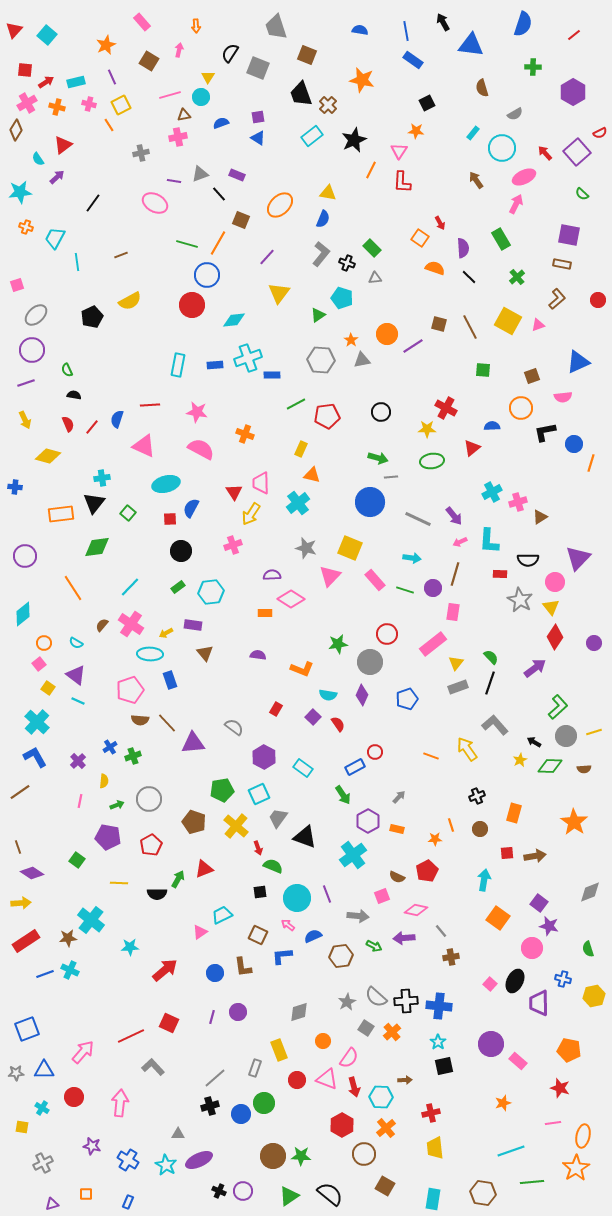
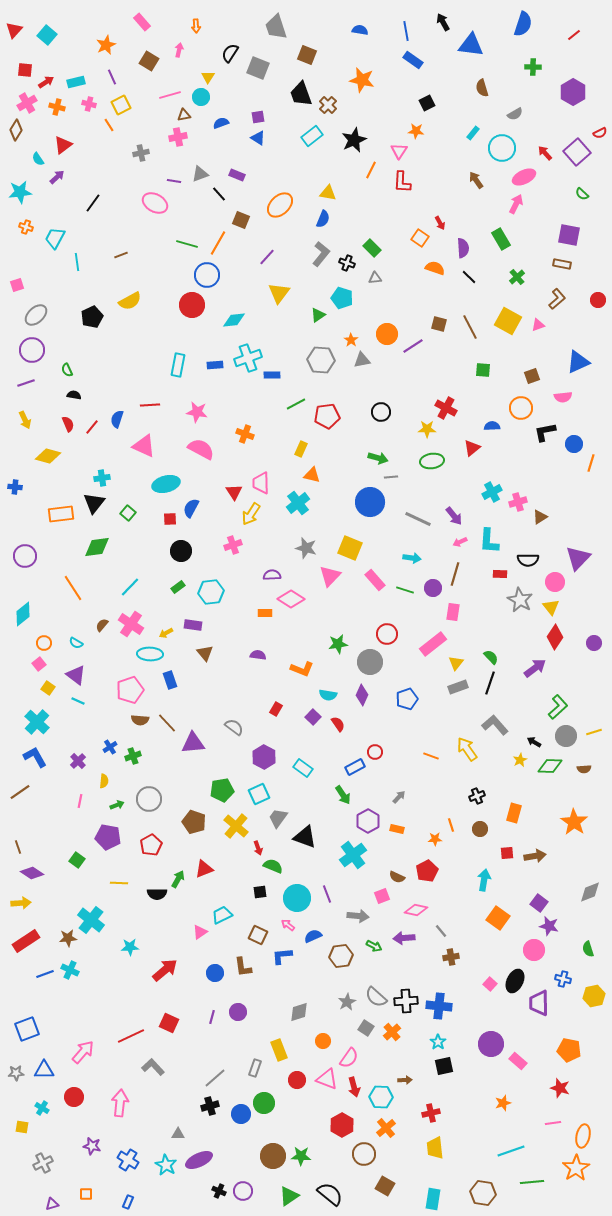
pink circle at (532, 948): moved 2 px right, 2 px down
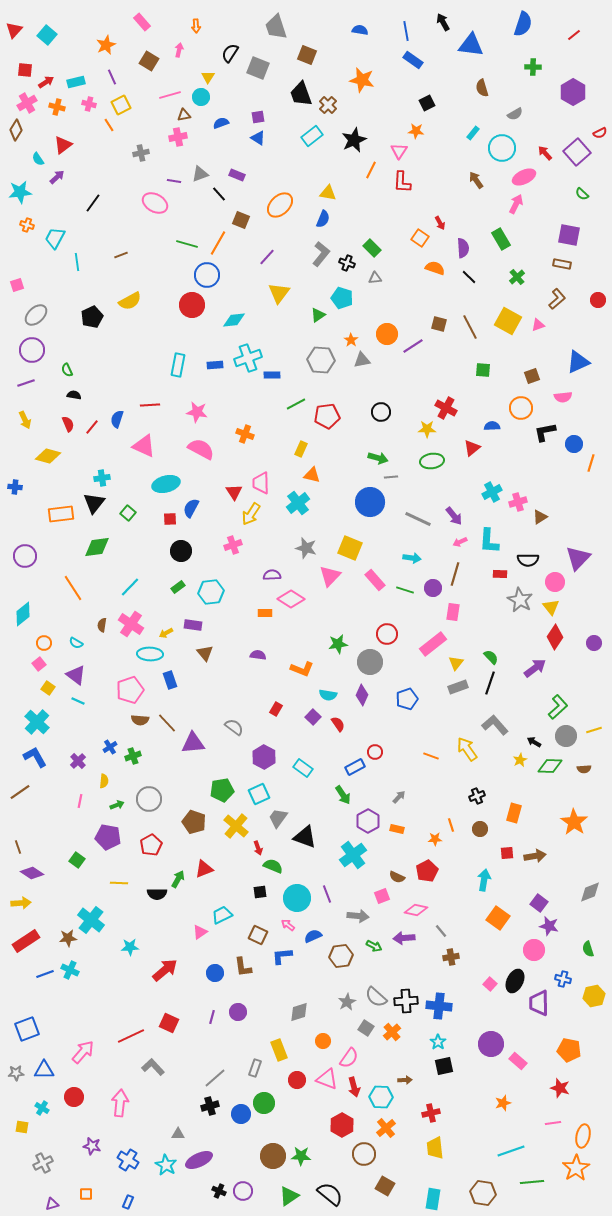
orange cross at (26, 227): moved 1 px right, 2 px up
brown semicircle at (102, 625): rotated 32 degrees counterclockwise
yellow line at (594, 732): moved 2 px up
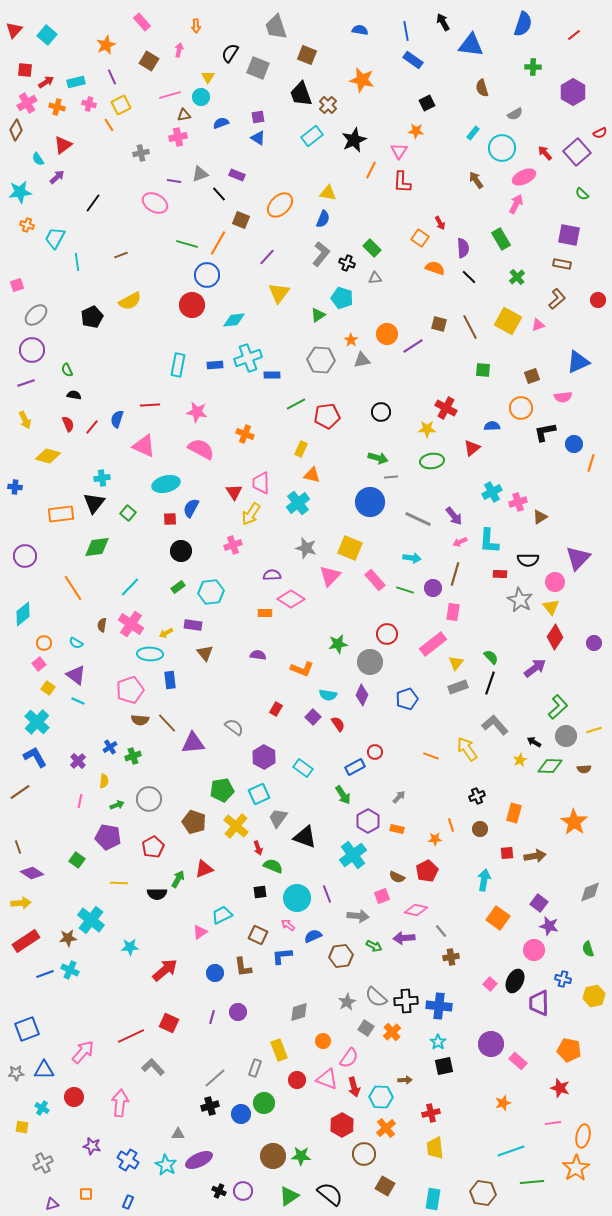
blue rectangle at (170, 680): rotated 12 degrees clockwise
red pentagon at (151, 845): moved 2 px right, 2 px down
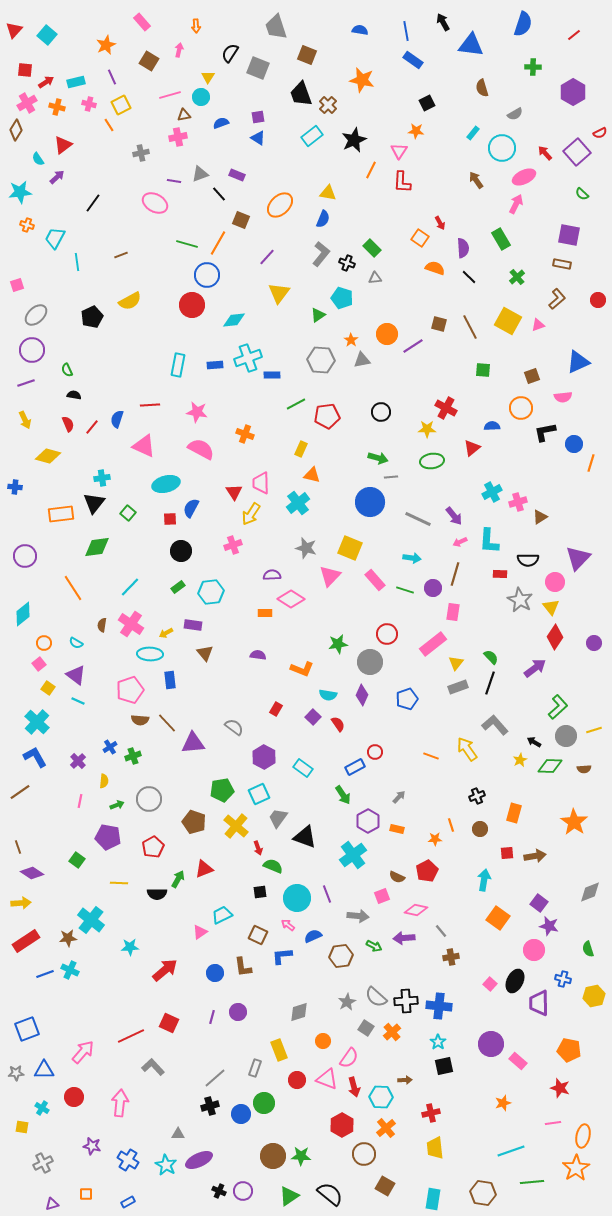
blue rectangle at (128, 1202): rotated 40 degrees clockwise
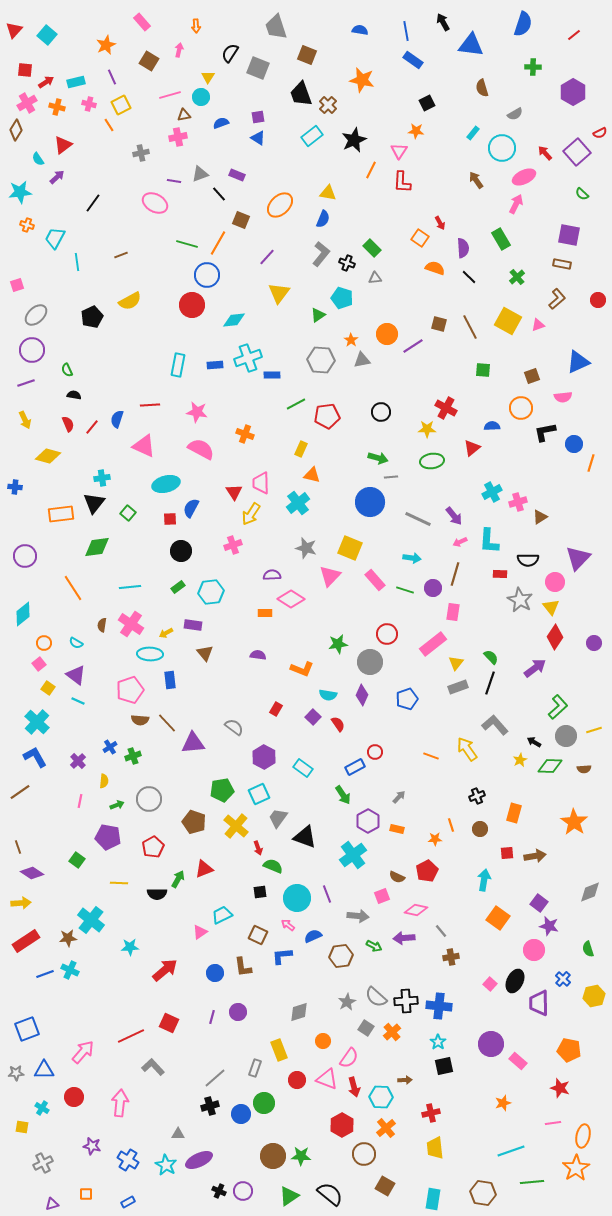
cyan line at (130, 587): rotated 40 degrees clockwise
blue cross at (563, 979): rotated 28 degrees clockwise
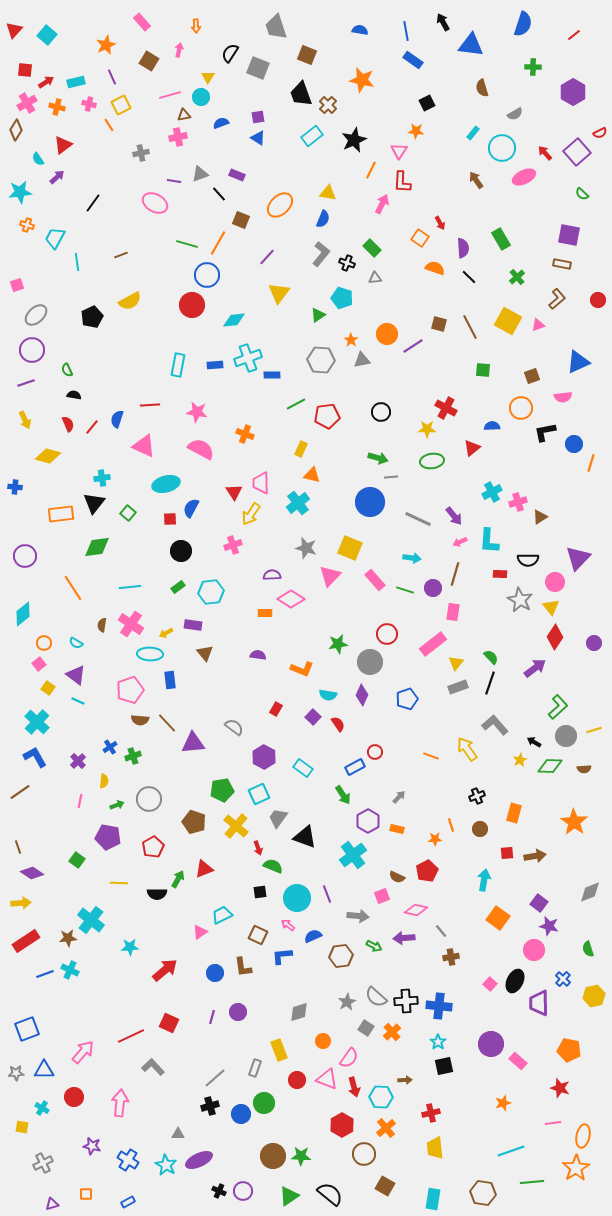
pink arrow at (516, 204): moved 134 px left
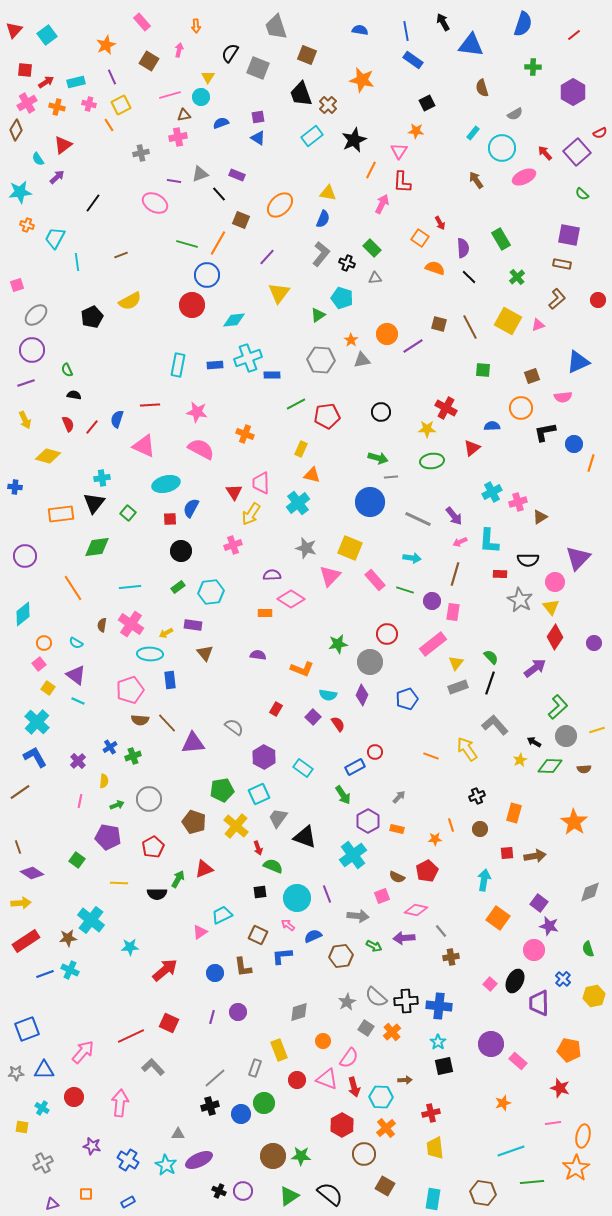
cyan square at (47, 35): rotated 12 degrees clockwise
purple circle at (433, 588): moved 1 px left, 13 px down
yellow line at (594, 730): moved 3 px right
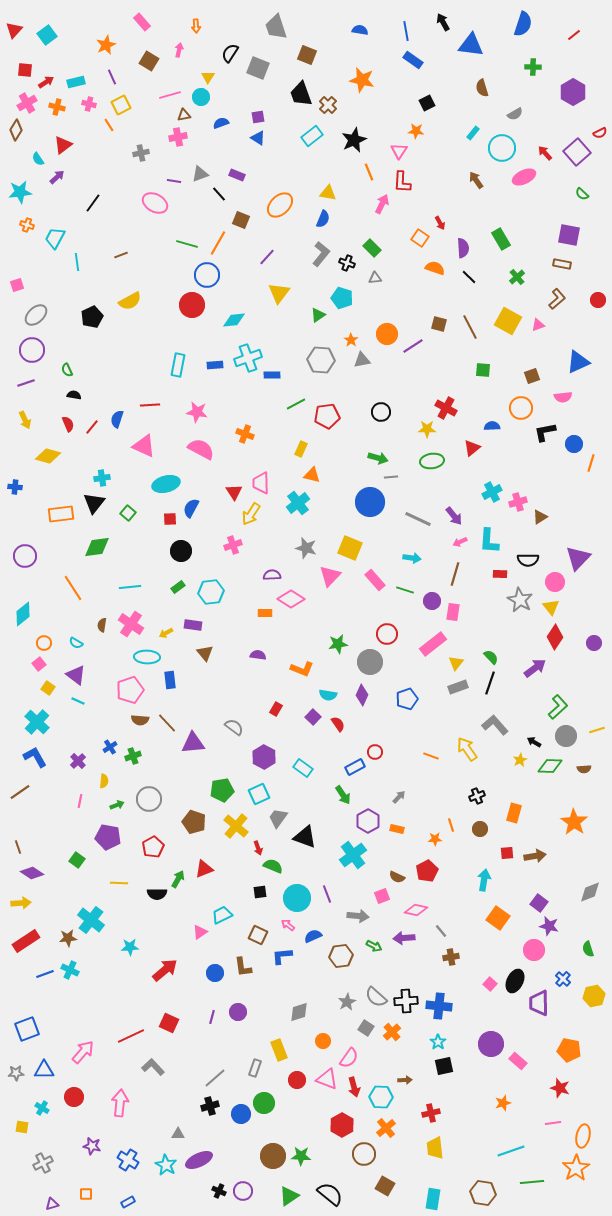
orange line at (371, 170): moved 2 px left, 2 px down; rotated 48 degrees counterclockwise
cyan ellipse at (150, 654): moved 3 px left, 3 px down
